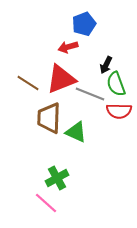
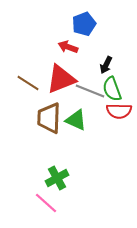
red arrow: rotated 36 degrees clockwise
green semicircle: moved 4 px left, 5 px down
gray line: moved 3 px up
green triangle: moved 12 px up
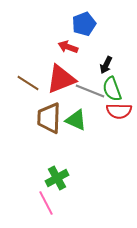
pink line: rotated 20 degrees clockwise
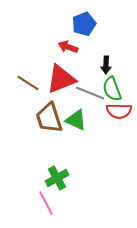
black arrow: rotated 24 degrees counterclockwise
gray line: moved 2 px down
brown trapezoid: rotated 20 degrees counterclockwise
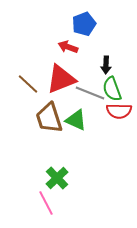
brown line: moved 1 px down; rotated 10 degrees clockwise
green cross: rotated 15 degrees counterclockwise
